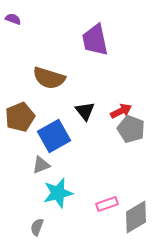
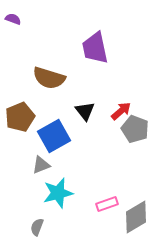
purple trapezoid: moved 8 px down
red arrow: rotated 15 degrees counterclockwise
gray pentagon: moved 4 px right
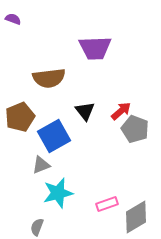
purple trapezoid: rotated 80 degrees counterclockwise
brown semicircle: rotated 24 degrees counterclockwise
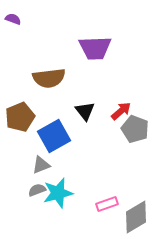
gray semicircle: moved 37 px up; rotated 48 degrees clockwise
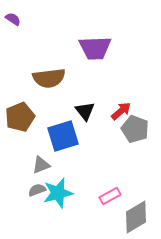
purple semicircle: rotated 14 degrees clockwise
blue square: moved 9 px right; rotated 12 degrees clockwise
pink rectangle: moved 3 px right, 8 px up; rotated 10 degrees counterclockwise
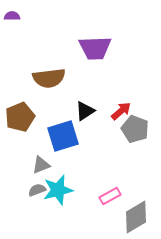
purple semicircle: moved 1 px left, 3 px up; rotated 35 degrees counterclockwise
black triangle: rotated 35 degrees clockwise
cyan star: moved 3 px up
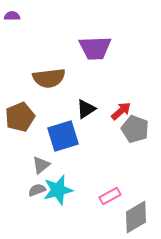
black triangle: moved 1 px right, 2 px up
gray triangle: rotated 18 degrees counterclockwise
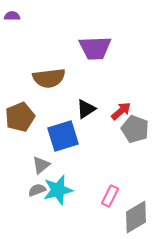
pink rectangle: rotated 35 degrees counterclockwise
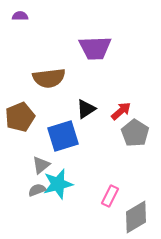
purple semicircle: moved 8 px right
gray pentagon: moved 4 px down; rotated 12 degrees clockwise
cyan star: moved 6 px up
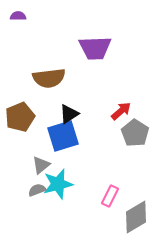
purple semicircle: moved 2 px left
black triangle: moved 17 px left, 5 px down
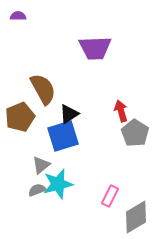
brown semicircle: moved 6 px left, 11 px down; rotated 112 degrees counterclockwise
red arrow: rotated 65 degrees counterclockwise
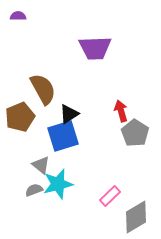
gray triangle: rotated 42 degrees counterclockwise
gray semicircle: moved 3 px left
pink rectangle: rotated 20 degrees clockwise
